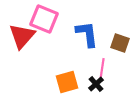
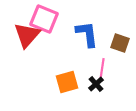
red triangle: moved 5 px right, 1 px up
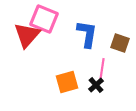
blue L-shape: rotated 16 degrees clockwise
black cross: moved 1 px down
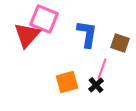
pink line: rotated 10 degrees clockwise
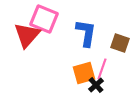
blue L-shape: moved 1 px left, 1 px up
orange square: moved 17 px right, 9 px up
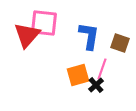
pink square: moved 4 px down; rotated 16 degrees counterclockwise
blue L-shape: moved 3 px right, 3 px down
orange square: moved 6 px left, 2 px down
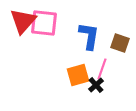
red triangle: moved 4 px left, 14 px up
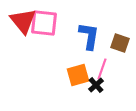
red triangle: rotated 20 degrees counterclockwise
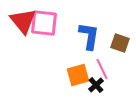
pink line: rotated 45 degrees counterclockwise
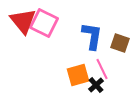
pink square: rotated 20 degrees clockwise
blue L-shape: moved 3 px right
